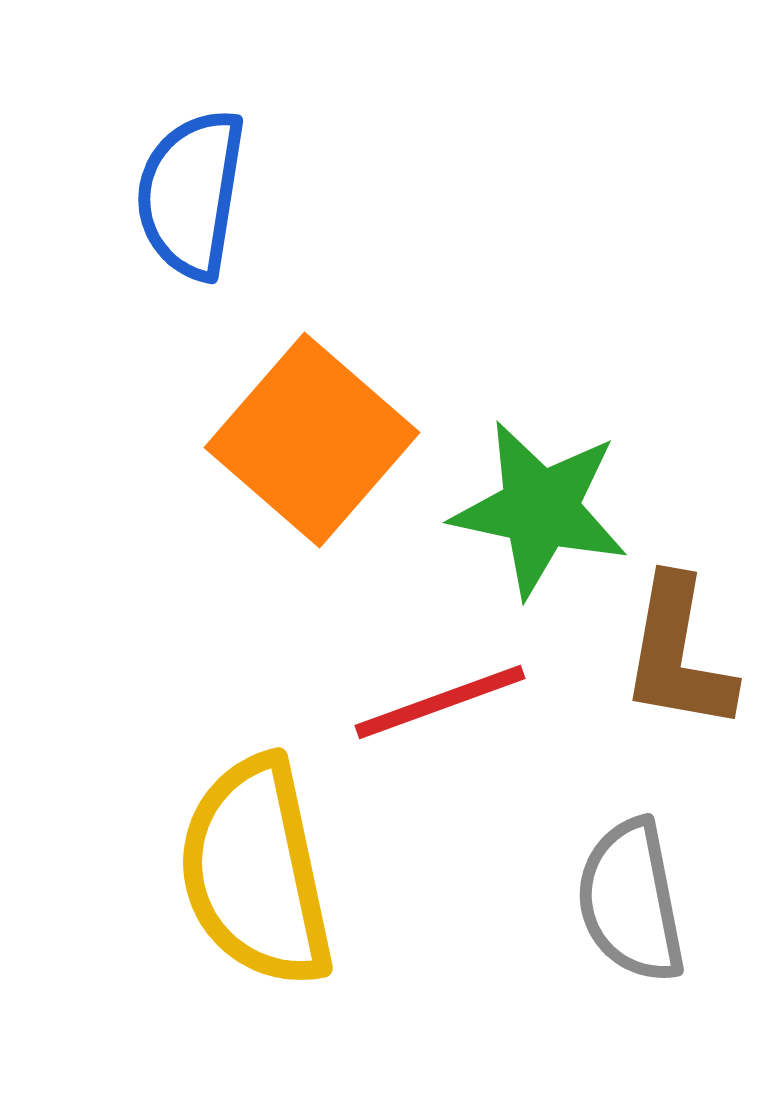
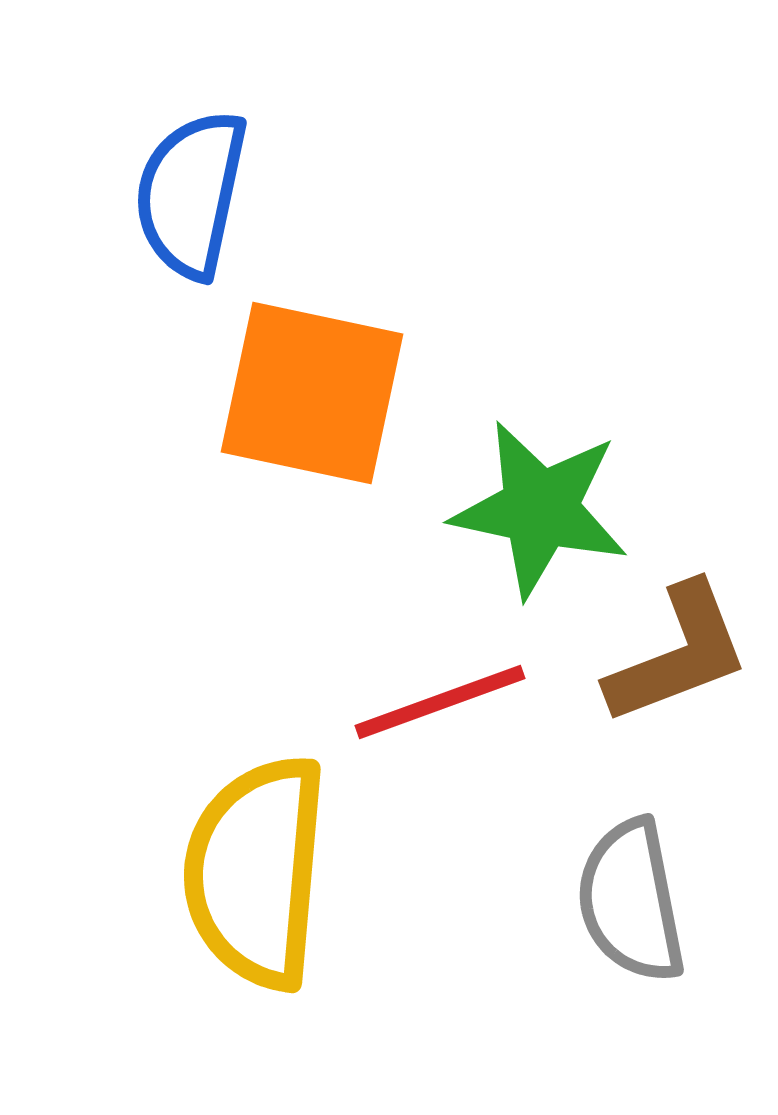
blue semicircle: rotated 3 degrees clockwise
orange square: moved 47 px up; rotated 29 degrees counterclockwise
brown L-shape: rotated 121 degrees counterclockwise
yellow semicircle: rotated 17 degrees clockwise
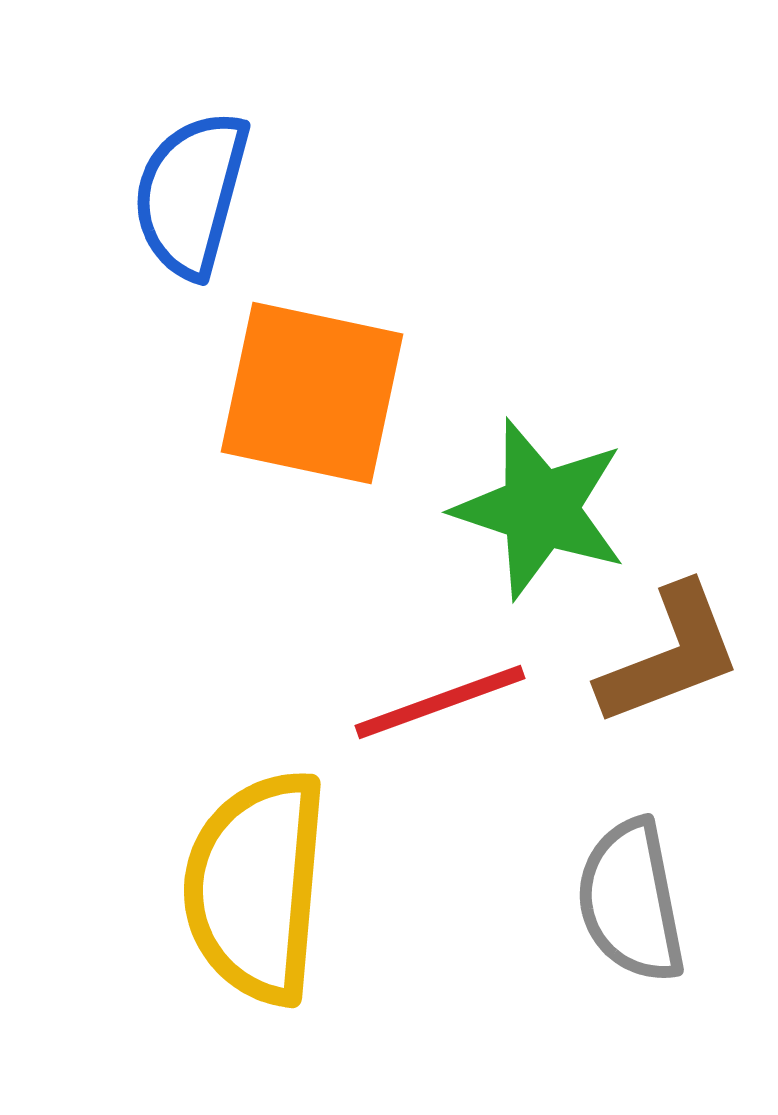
blue semicircle: rotated 3 degrees clockwise
green star: rotated 6 degrees clockwise
brown L-shape: moved 8 px left, 1 px down
yellow semicircle: moved 15 px down
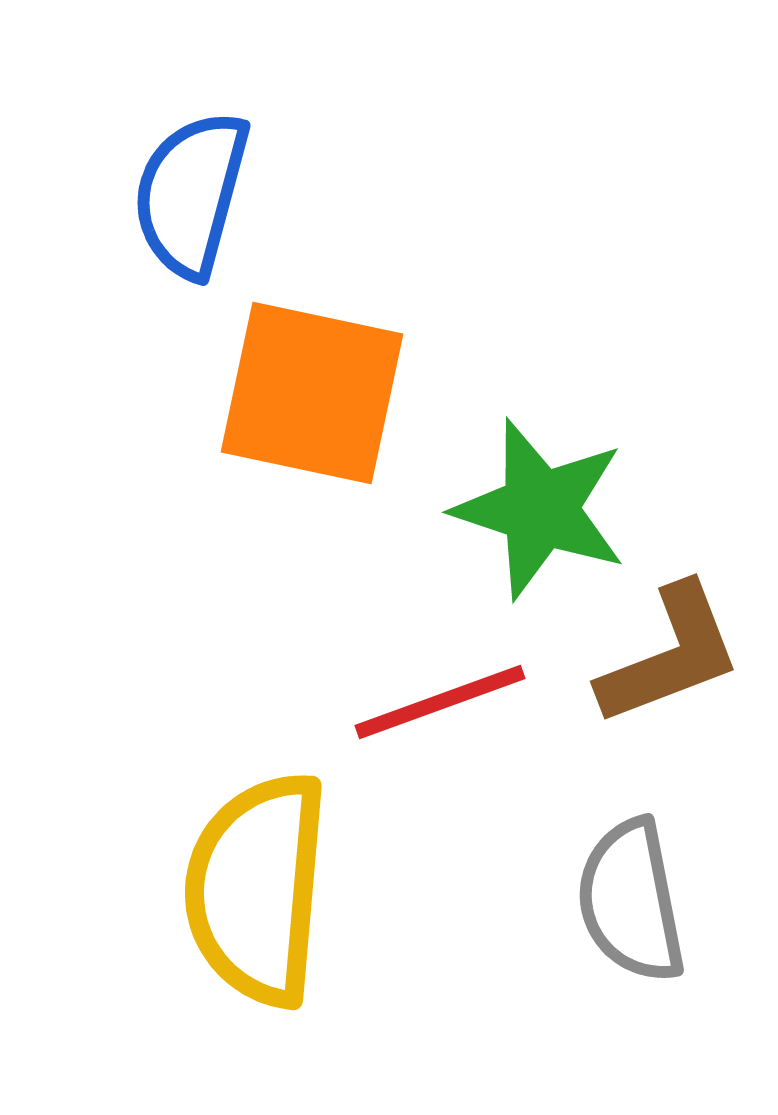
yellow semicircle: moved 1 px right, 2 px down
